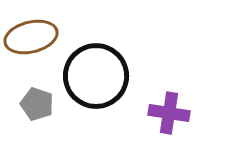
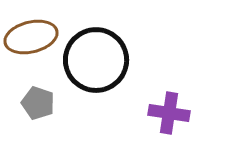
black circle: moved 16 px up
gray pentagon: moved 1 px right, 1 px up
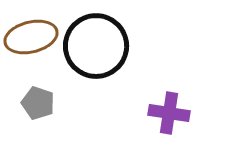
black circle: moved 14 px up
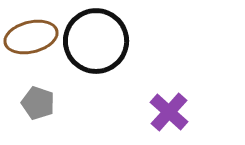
black circle: moved 5 px up
purple cross: moved 1 px up; rotated 33 degrees clockwise
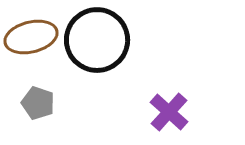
black circle: moved 1 px right, 1 px up
